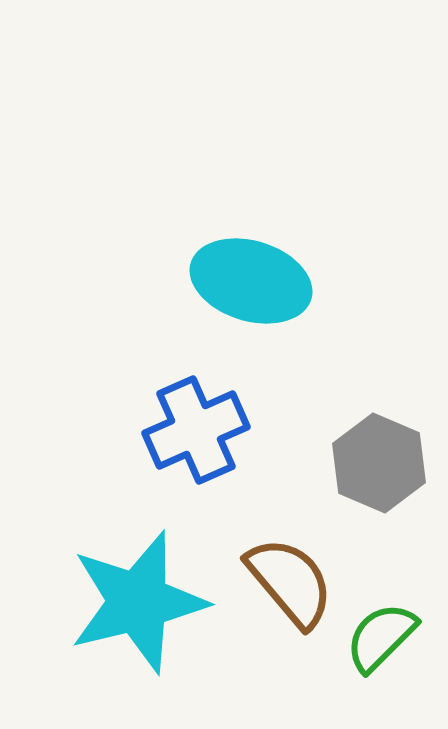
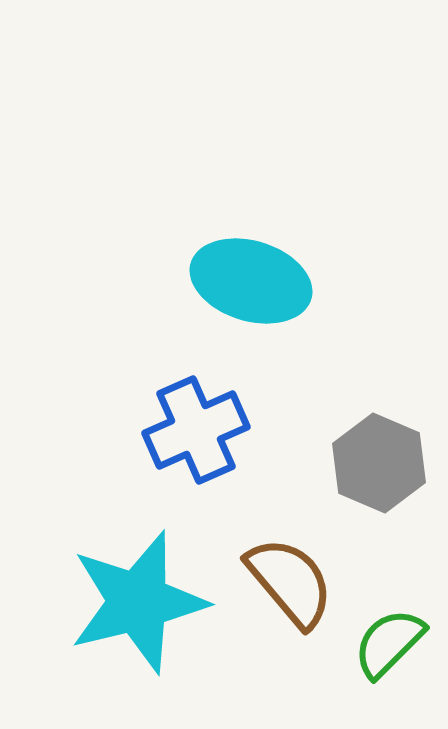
green semicircle: moved 8 px right, 6 px down
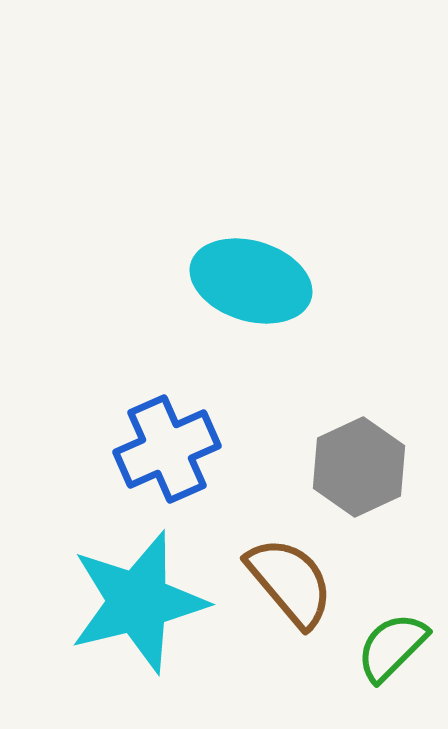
blue cross: moved 29 px left, 19 px down
gray hexagon: moved 20 px left, 4 px down; rotated 12 degrees clockwise
green semicircle: moved 3 px right, 4 px down
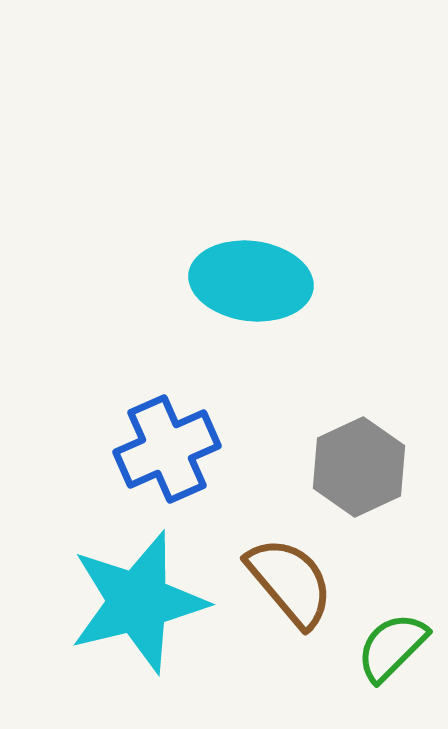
cyan ellipse: rotated 10 degrees counterclockwise
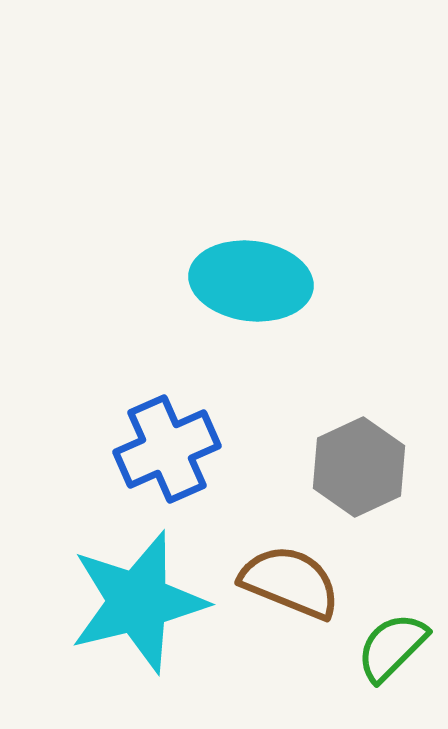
brown semicircle: rotated 28 degrees counterclockwise
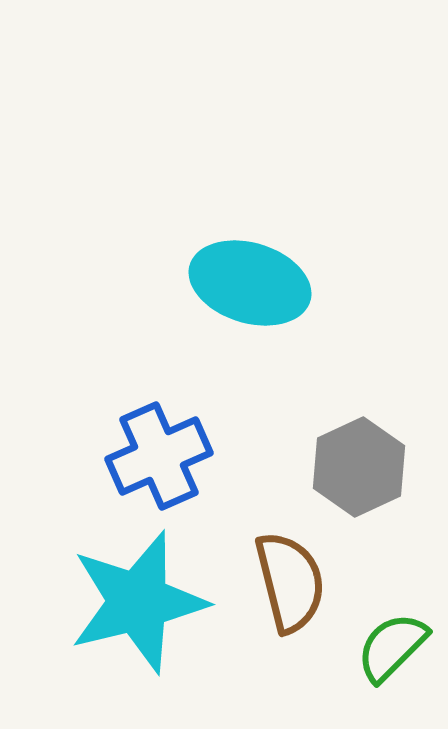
cyan ellipse: moved 1 px left, 2 px down; rotated 10 degrees clockwise
blue cross: moved 8 px left, 7 px down
brown semicircle: rotated 54 degrees clockwise
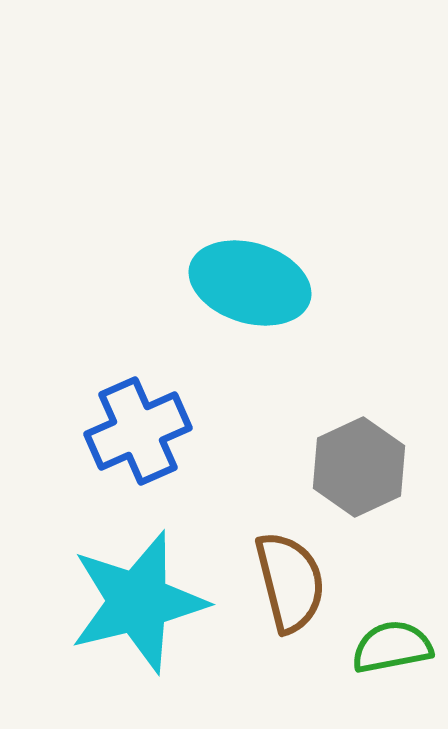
blue cross: moved 21 px left, 25 px up
green semicircle: rotated 34 degrees clockwise
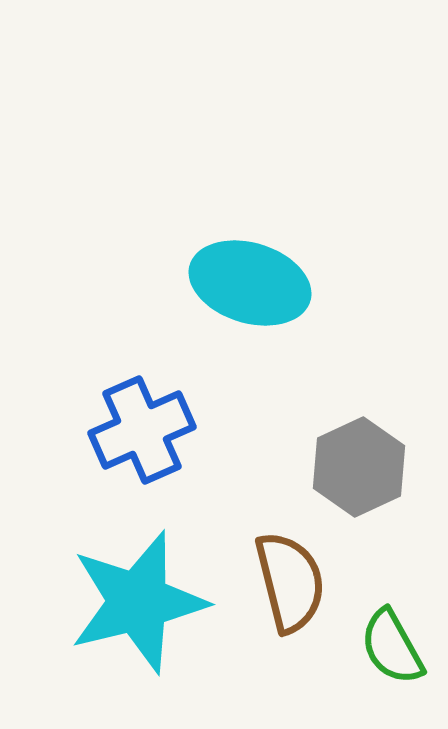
blue cross: moved 4 px right, 1 px up
green semicircle: rotated 108 degrees counterclockwise
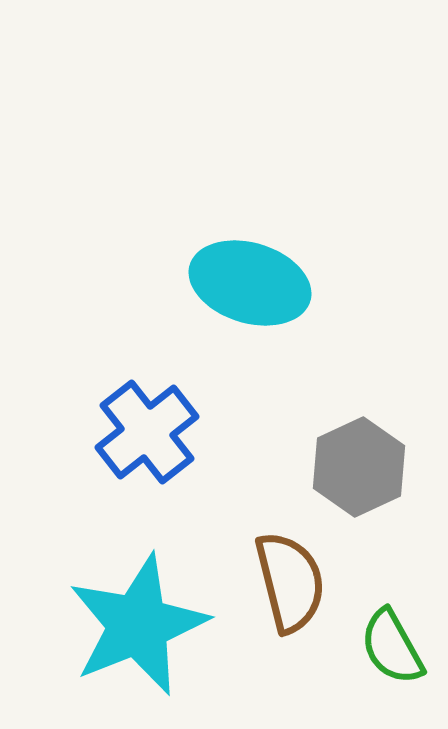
blue cross: moved 5 px right, 2 px down; rotated 14 degrees counterclockwise
cyan star: moved 23 px down; rotated 8 degrees counterclockwise
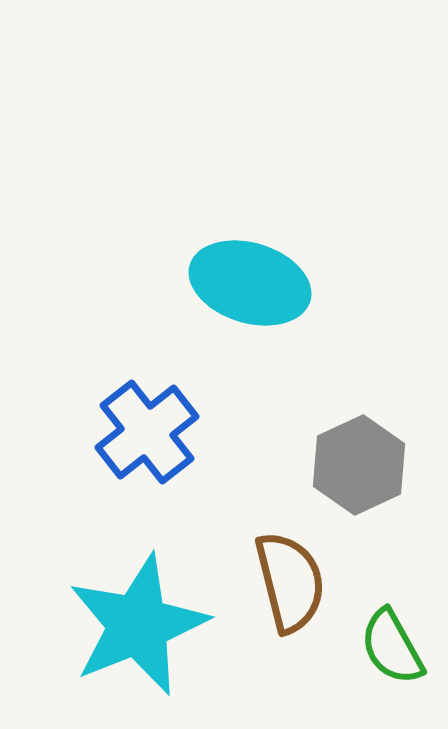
gray hexagon: moved 2 px up
